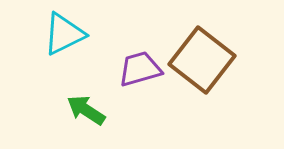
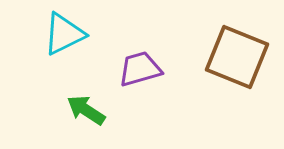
brown square: moved 35 px right, 3 px up; rotated 16 degrees counterclockwise
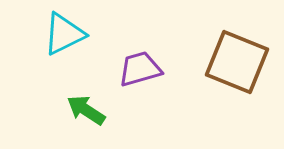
brown square: moved 5 px down
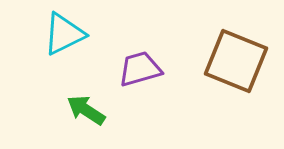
brown square: moved 1 px left, 1 px up
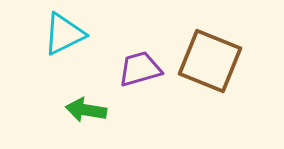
brown square: moved 26 px left
green arrow: rotated 24 degrees counterclockwise
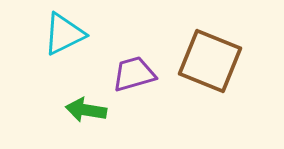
purple trapezoid: moved 6 px left, 5 px down
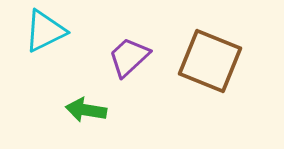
cyan triangle: moved 19 px left, 3 px up
purple trapezoid: moved 5 px left, 17 px up; rotated 27 degrees counterclockwise
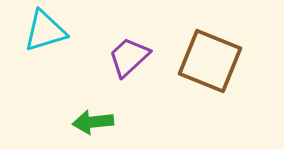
cyan triangle: rotated 9 degrees clockwise
green arrow: moved 7 px right, 12 px down; rotated 15 degrees counterclockwise
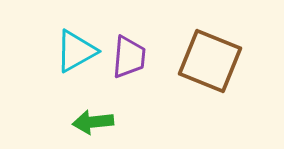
cyan triangle: moved 31 px right, 20 px down; rotated 12 degrees counterclockwise
purple trapezoid: rotated 138 degrees clockwise
